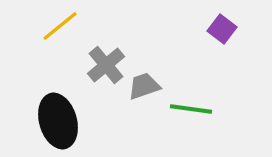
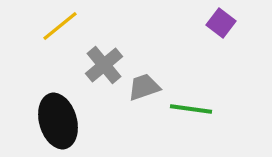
purple square: moved 1 px left, 6 px up
gray cross: moved 2 px left
gray trapezoid: moved 1 px down
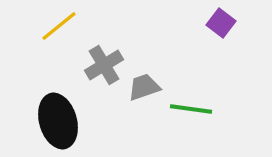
yellow line: moved 1 px left
gray cross: rotated 9 degrees clockwise
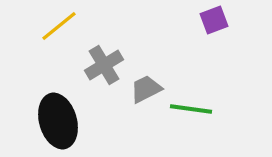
purple square: moved 7 px left, 3 px up; rotated 32 degrees clockwise
gray trapezoid: moved 2 px right, 2 px down; rotated 8 degrees counterclockwise
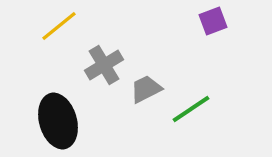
purple square: moved 1 px left, 1 px down
green line: rotated 42 degrees counterclockwise
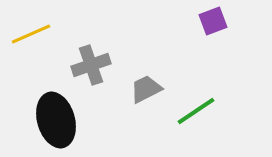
yellow line: moved 28 px left, 8 px down; rotated 15 degrees clockwise
gray cross: moved 13 px left; rotated 12 degrees clockwise
green line: moved 5 px right, 2 px down
black ellipse: moved 2 px left, 1 px up
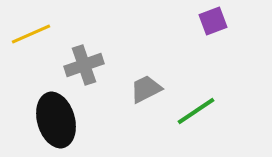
gray cross: moved 7 px left
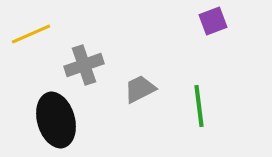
gray trapezoid: moved 6 px left
green line: moved 3 px right, 5 px up; rotated 63 degrees counterclockwise
